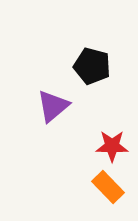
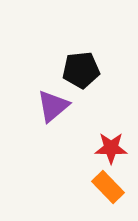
black pentagon: moved 11 px left, 4 px down; rotated 21 degrees counterclockwise
red star: moved 1 px left, 2 px down
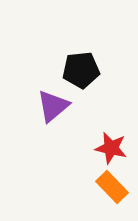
red star: rotated 12 degrees clockwise
orange rectangle: moved 4 px right
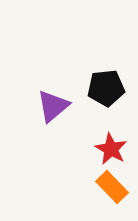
black pentagon: moved 25 px right, 18 px down
red star: moved 1 px down; rotated 16 degrees clockwise
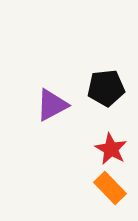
purple triangle: moved 1 px left, 1 px up; rotated 12 degrees clockwise
orange rectangle: moved 2 px left, 1 px down
